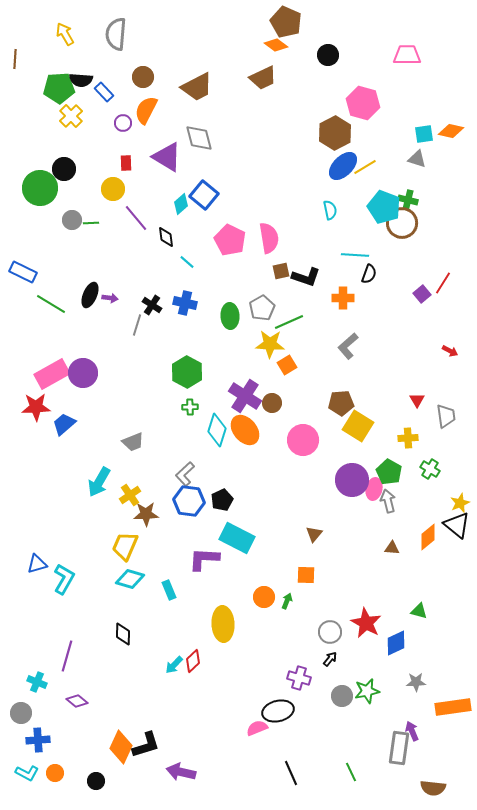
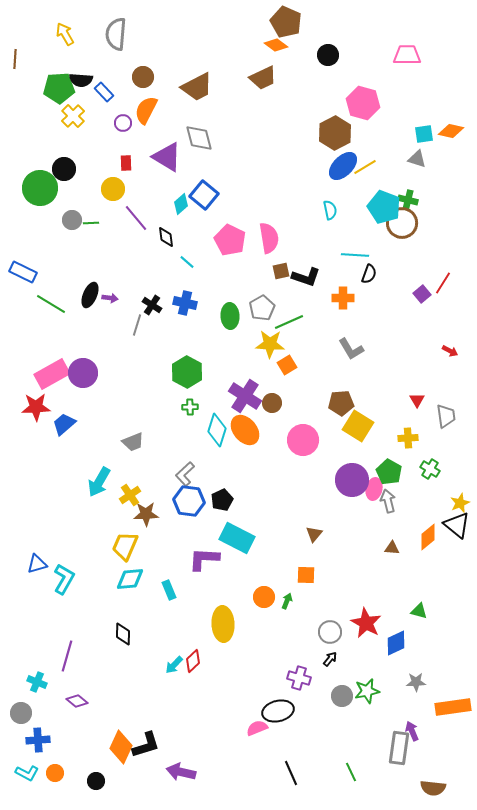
yellow cross at (71, 116): moved 2 px right
gray L-shape at (348, 346): moved 3 px right, 3 px down; rotated 80 degrees counterclockwise
cyan diamond at (130, 579): rotated 20 degrees counterclockwise
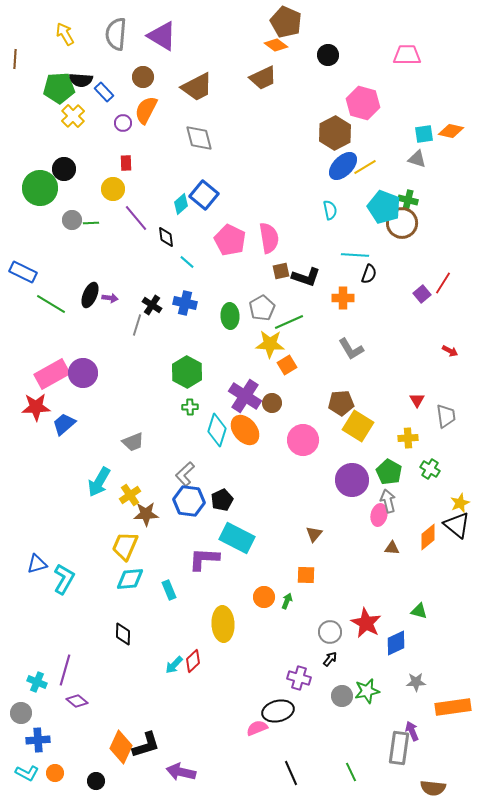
purple triangle at (167, 157): moved 5 px left, 121 px up
pink ellipse at (374, 489): moved 5 px right, 26 px down
purple line at (67, 656): moved 2 px left, 14 px down
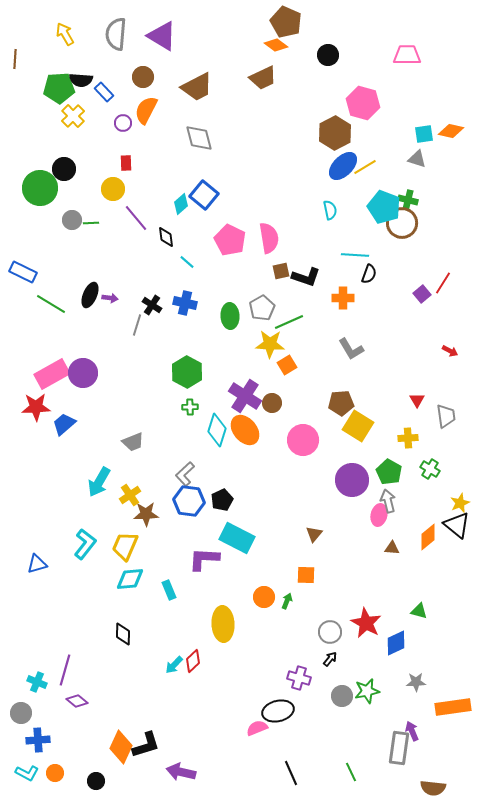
cyan L-shape at (64, 579): moved 21 px right, 35 px up; rotated 8 degrees clockwise
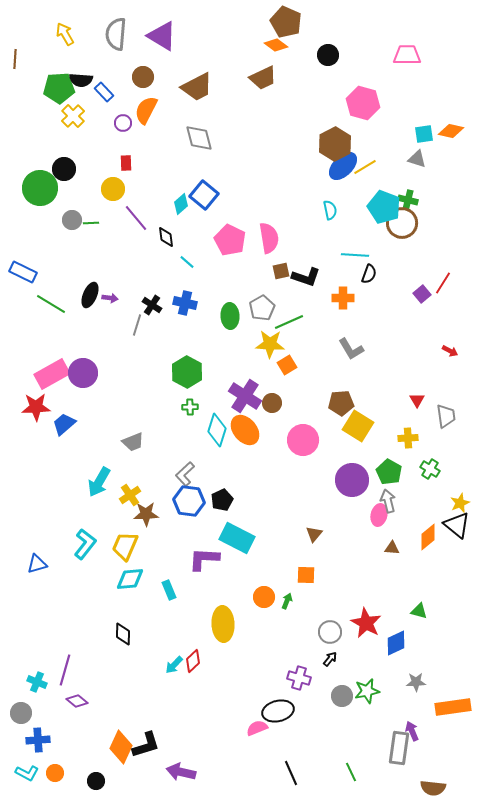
brown hexagon at (335, 133): moved 11 px down
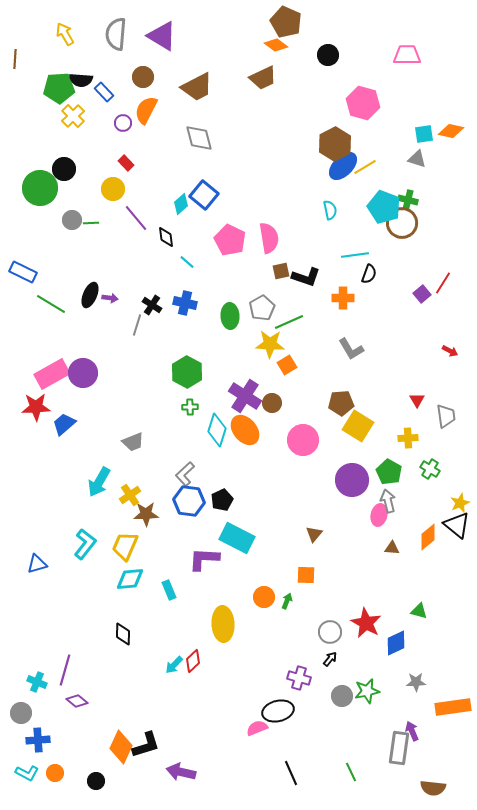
red rectangle at (126, 163): rotated 42 degrees counterclockwise
cyan line at (355, 255): rotated 12 degrees counterclockwise
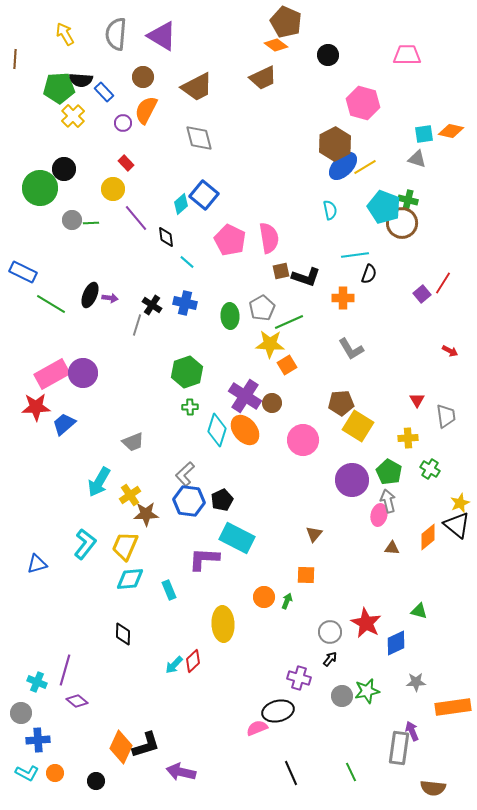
green hexagon at (187, 372): rotated 12 degrees clockwise
